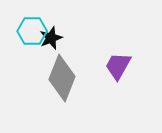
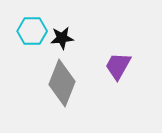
black star: moved 11 px right; rotated 15 degrees clockwise
gray diamond: moved 5 px down
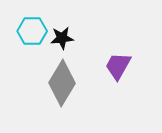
gray diamond: rotated 9 degrees clockwise
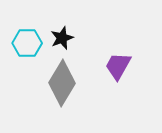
cyan hexagon: moved 5 px left, 12 px down
black star: rotated 15 degrees counterclockwise
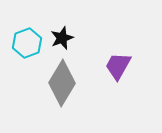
cyan hexagon: rotated 20 degrees counterclockwise
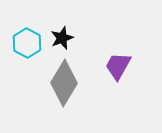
cyan hexagon: rotated 12 degrees counterclockwise
gray diamond: moved 2 px right
